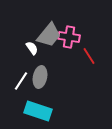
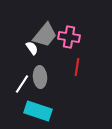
gray trapezoid: moved 4 px left
red line: moved 12 px left, 11 px down; rotated 42 degrees clockwise
gray ellipse: rotated 15 degrees counterclockwise
white line: moved 1 px right, 3 px down
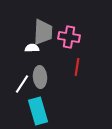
gray trapezoid: moved 2 px left, 3 px up; rotated 36 degrees counterclockwise
white semicircle: rotated 56 degrees counterclockwise
cyan rectangle: rotated 56 degrees clockwise
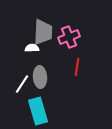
pink cross: rotated 30 degrees counterclockwise
